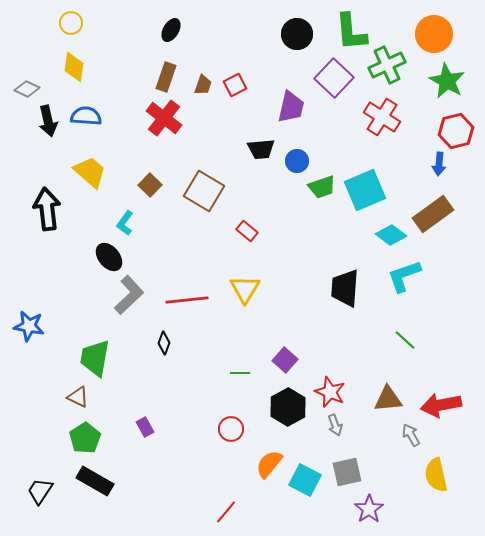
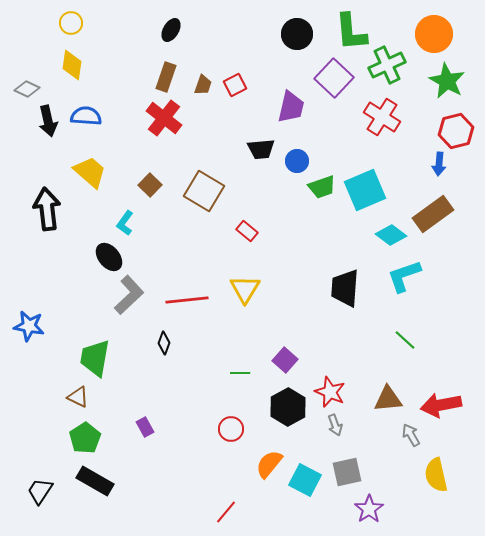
yellow diamond at (74, 67): moved 2 px left, 2 px up
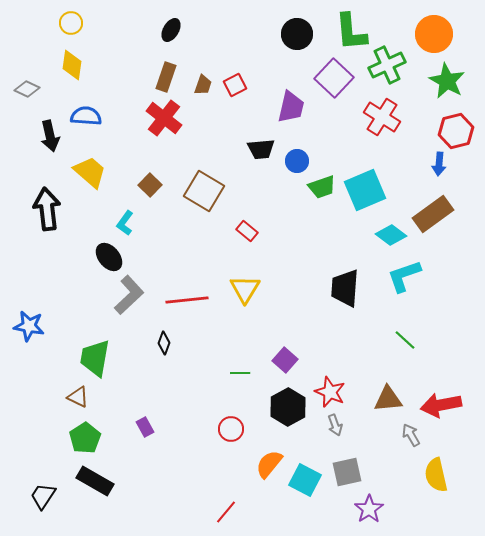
black arrow at (48, 121): moved 2 px right, 15 px down
black trapezoid at (40, 491): moved 3 px right, 5 px down
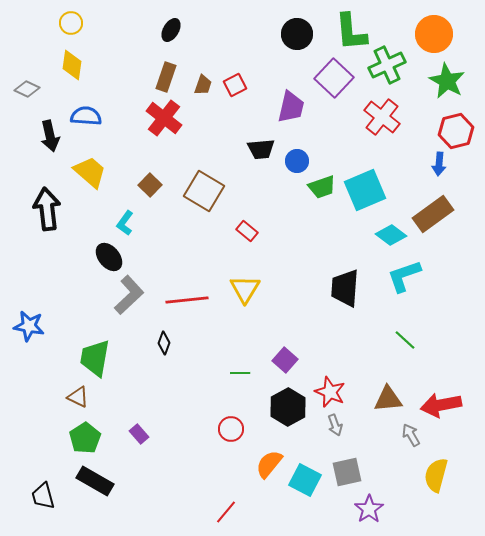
red cross at (382, 117): rotated 6 degrees clockwise
purple rectangle at (145, 427): moved 6 px left, 7 px down; rotated 12 degrees counterclockwise
yellow semicircle at (436, 475): rotated 28 degrees clockwise
black trapezoid at (43, 496): rotated 48 degrees counterclockwise
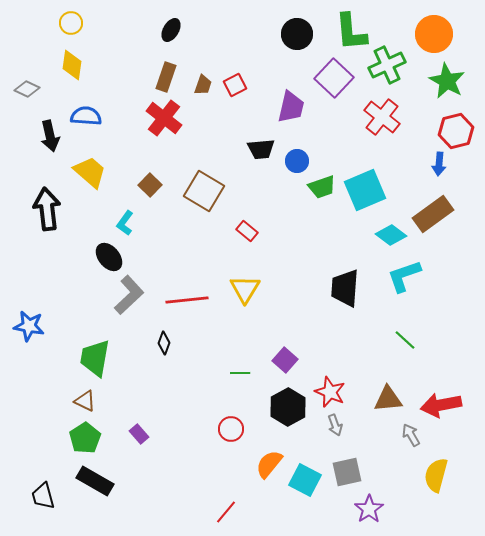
brown triangle at (78, 397): moved 7 px right, 4 px down
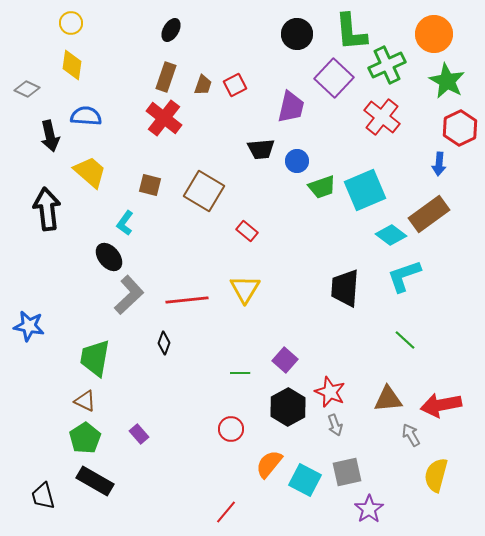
red hexagon at (456, 131): moved 4 px right, 3 px up; rotated 12 degrees counterclockwise
brown square at (150, 185): rotated 30 degrees counterclockwise
brown rectangle at (433, 214): moved 4 px left
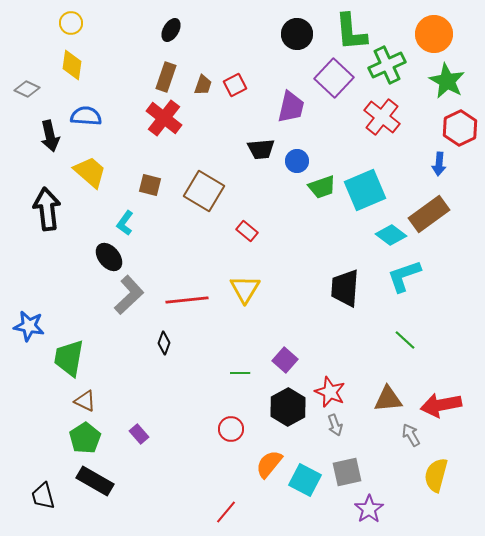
green trapezoid at (95, 358): moved 26 px left
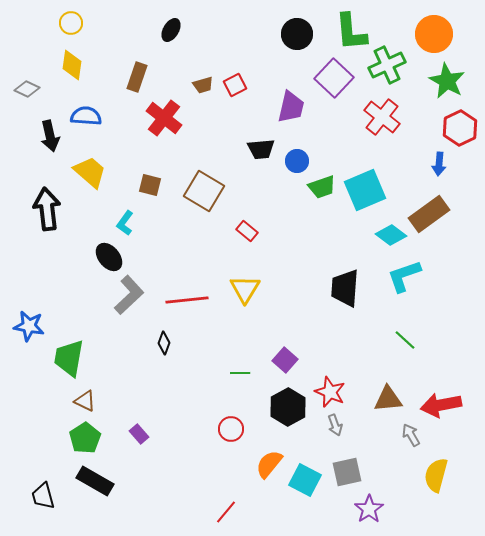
brown rectangle at (166, 77): moved 29 px left
brown trapezoid at (203, 85): rotated 55 degrees clockwise
